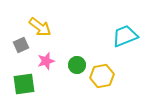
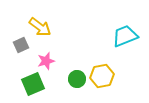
green circle: moved 14 px down
green square: moved 9 px right; rotated 15 degrees counterclockwise
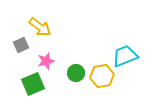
cyan trapezoid: moved 20 px down
green circle: moved 1 px left, 6 px up
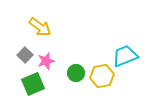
gray square: moved 4 px right, 10 px down; rotated 21 degrees counterclockwise
